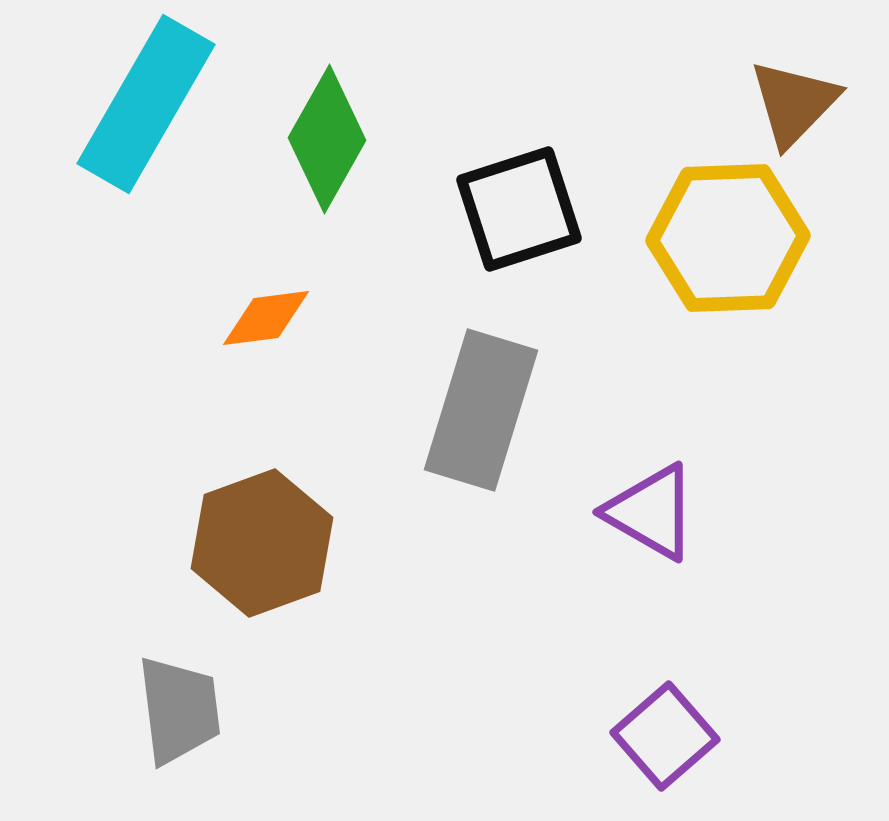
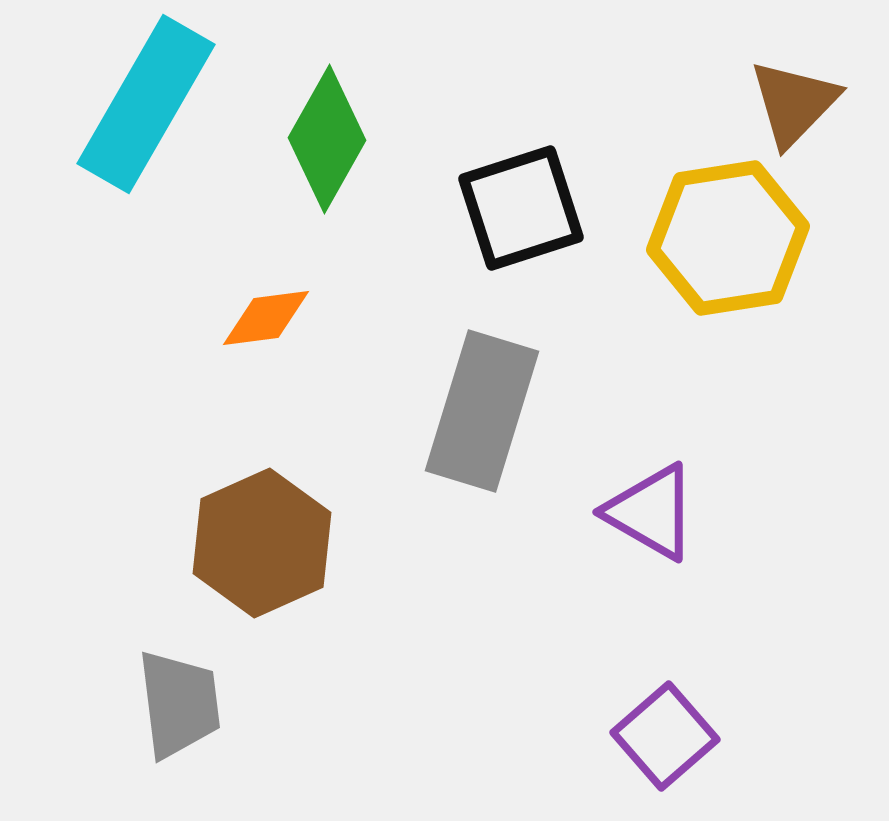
black square: moved 2 px right, 1 px up
yellow hexagon: rotated 7 degrees counterclockwise
gray rectangle: moved 1 px right, 1 px down
brown hexagon: rotated 4 degrees counterclockwise
gray trapezoid: moved 6 px up
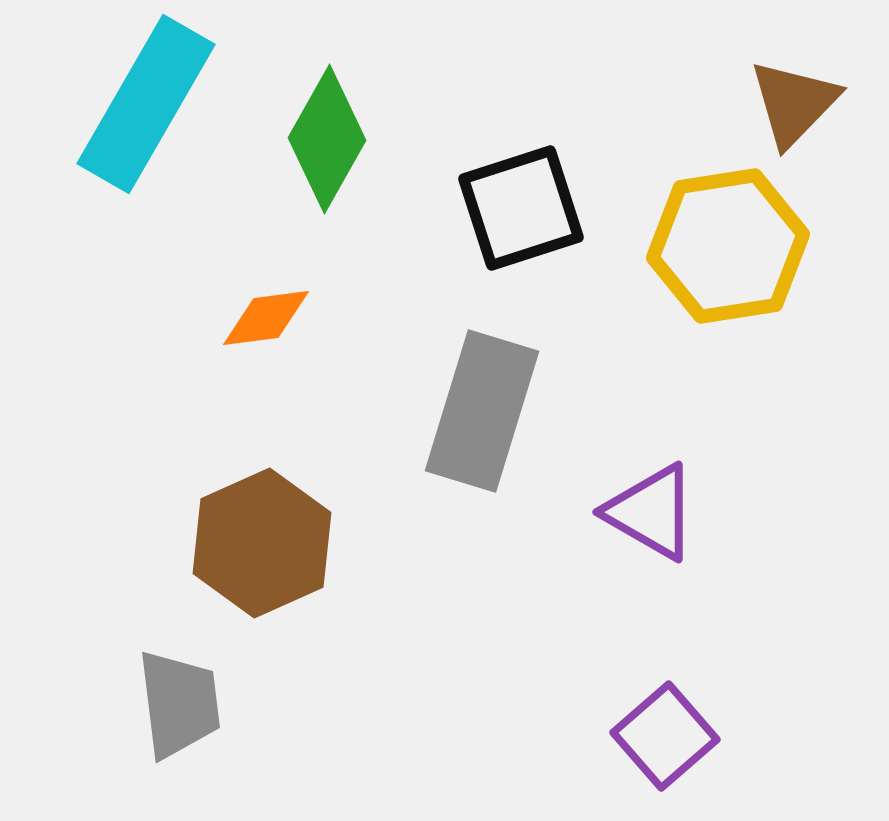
yellow hexagon: moved 8 px down
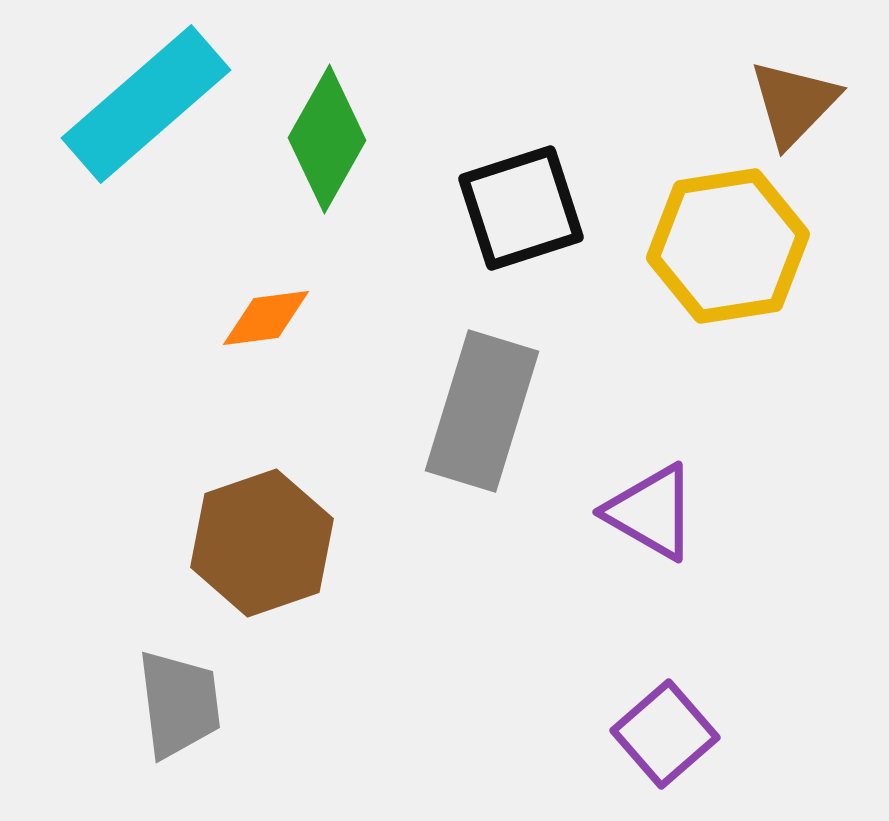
cyan rectangle: rotated 19 degrees clockwise
brown hexagon: rotated 5 degrees clockwise
purple square: moved 2 px up
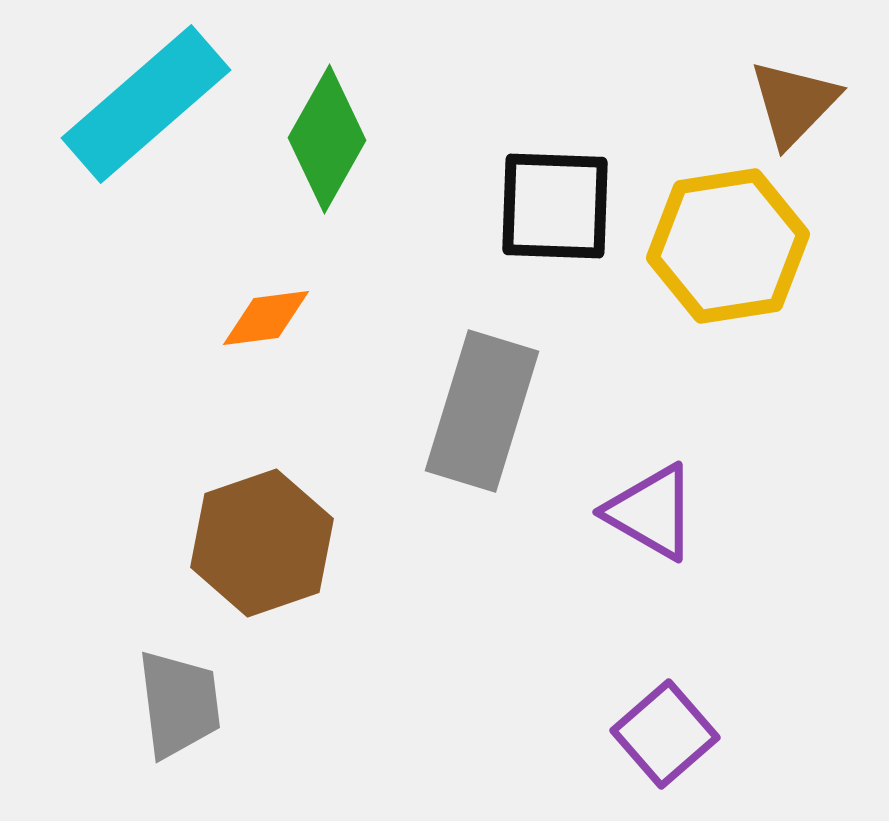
black square: moved 34 px right, 2 px up; rotated 20 degrees clockwise
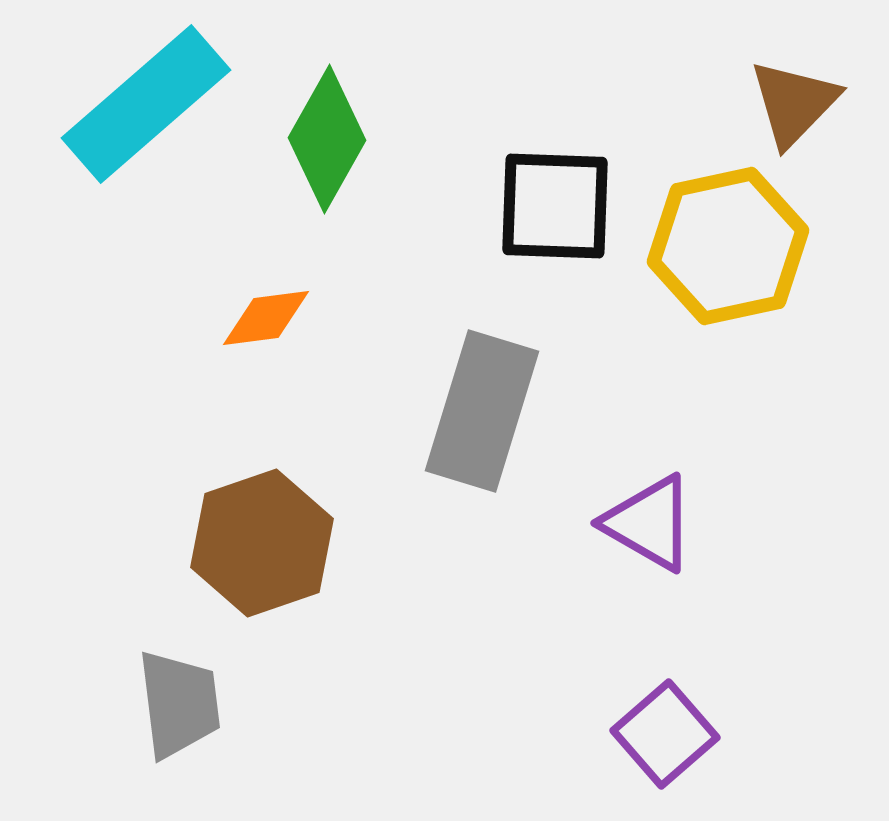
yellow hexagon: rotated 3 degrees counterclockwise
purple triangle: moved 2 px left, 11 px down
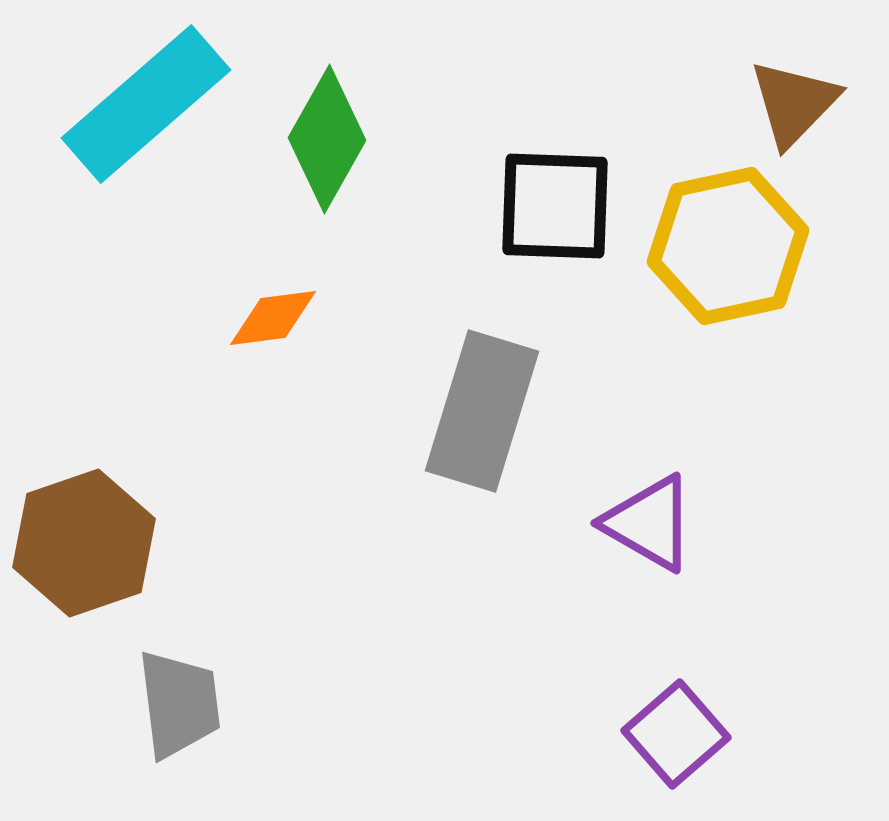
orange diamond: moved 7 px right
brown hexagon: moved 178 px left
purple square: moved 11 px right
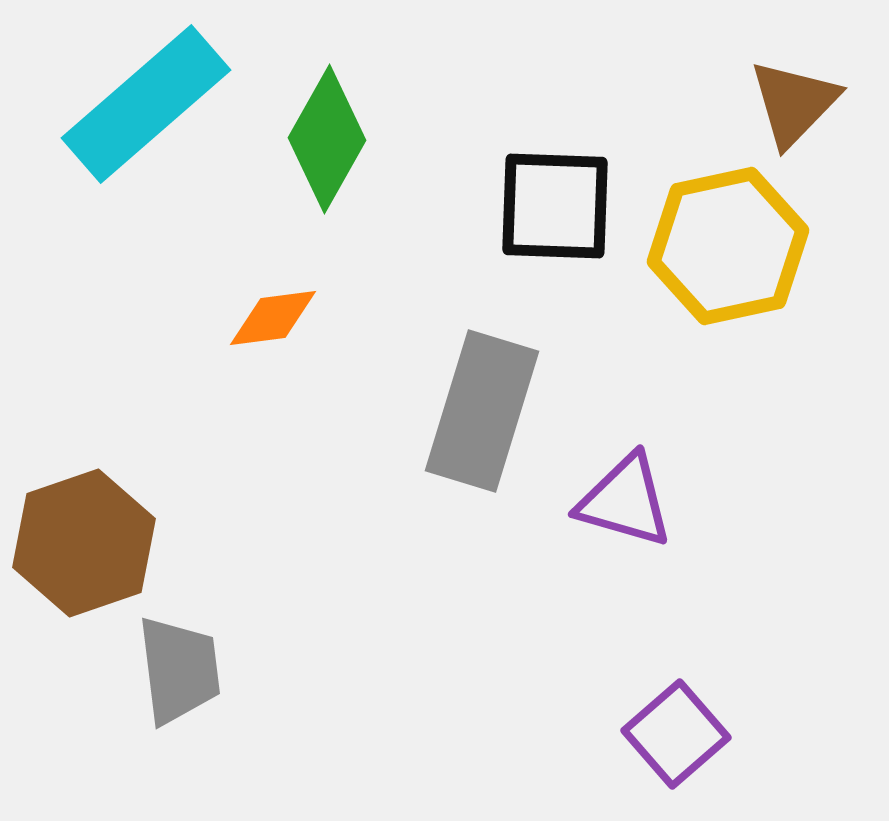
purple triangle: moved 24 px left, 22 px up; rotated 14 degrees counterclockwise
gray trapezoid: moved 34 px up
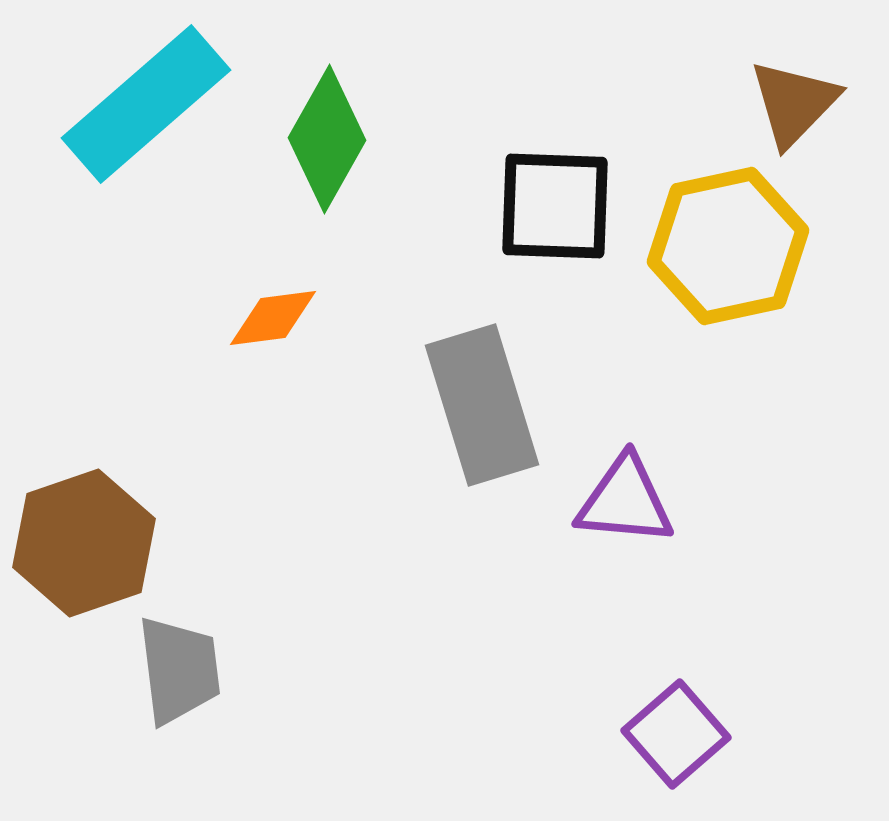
gray rectangle: moved 6 px up; rotated 34 degrees counterclockwise
purple triangle: rotated 11 degrees counterclockwise
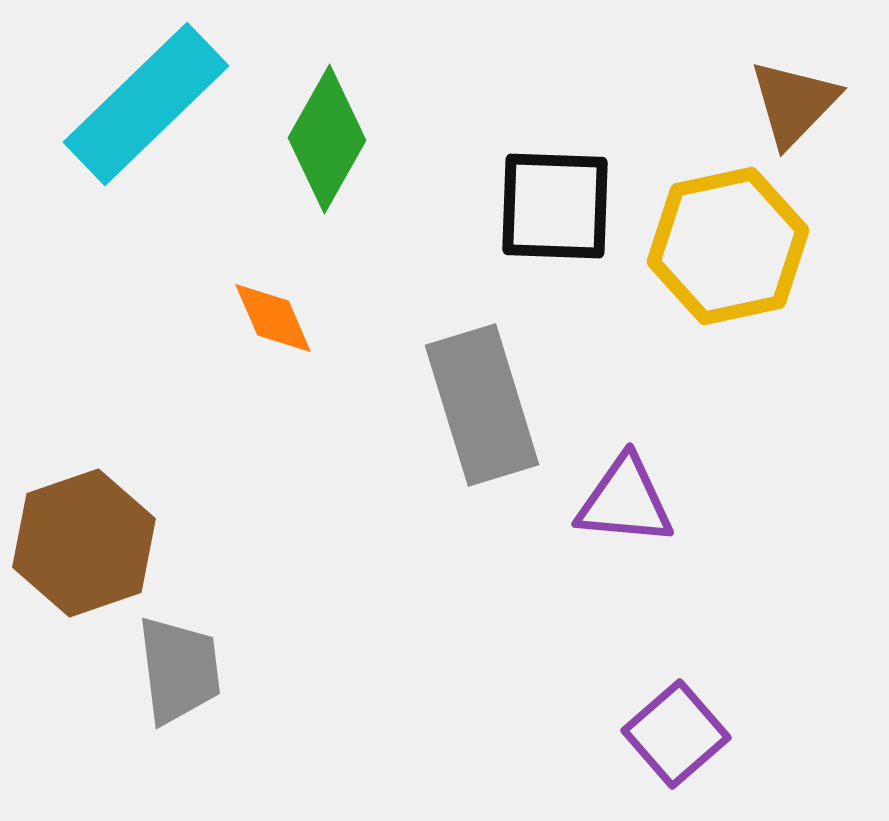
cyan rectangle: rotated 3 degrees counterclockwise
orange diamond: rotated 74 degrees clockwise
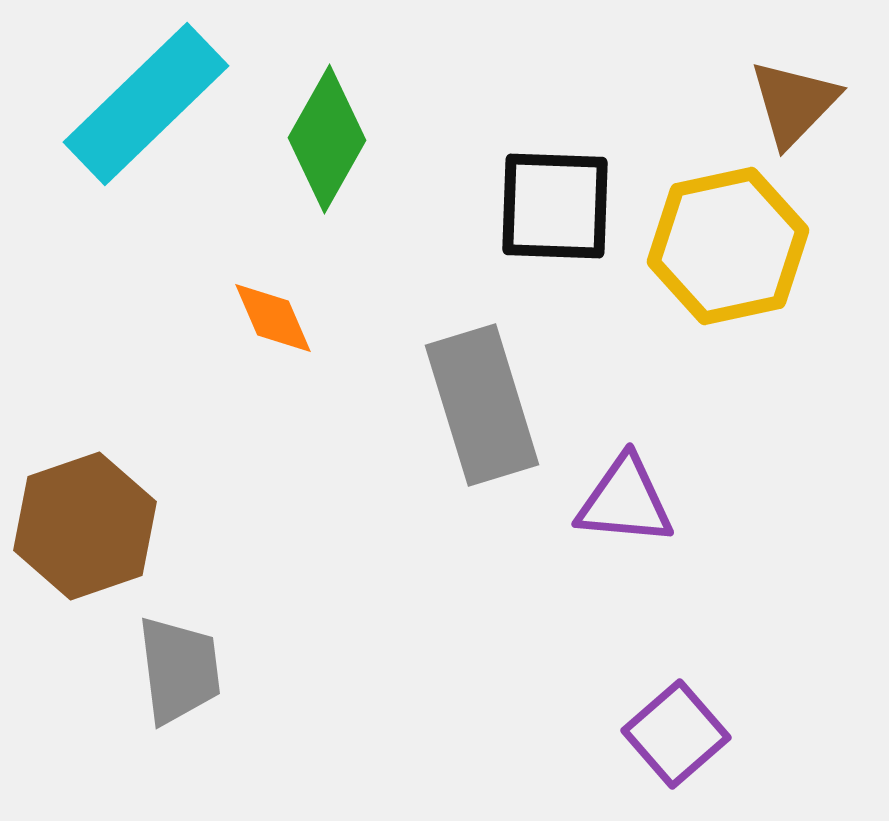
brown hexagon: moved 1 px right, 17 px up
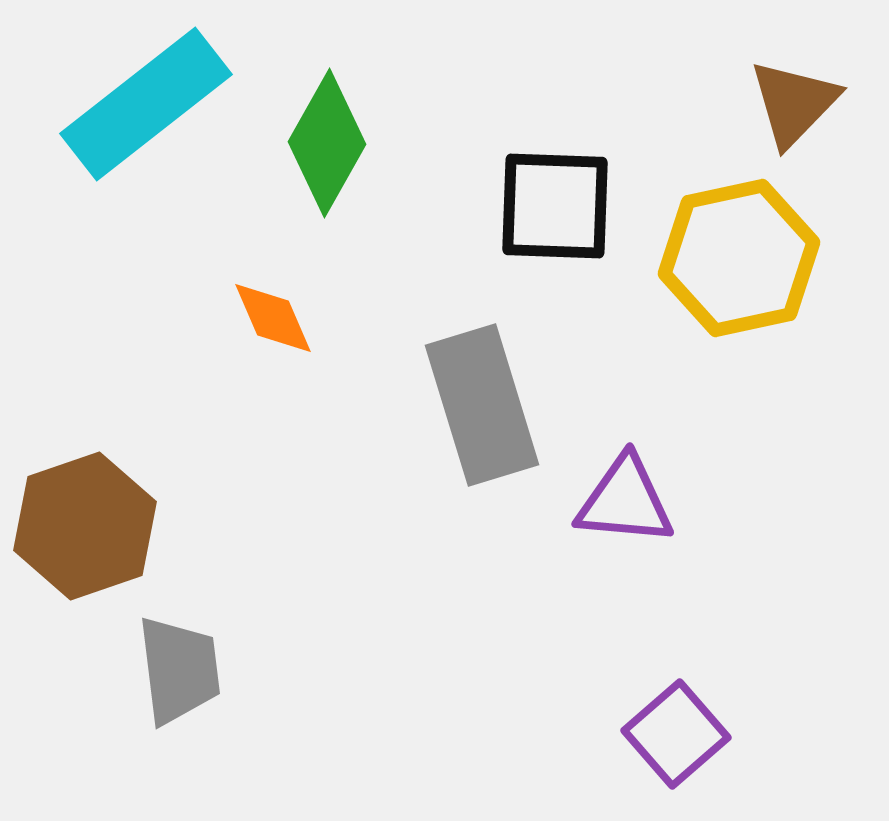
cyan rectangle: rotated 6 degrees clockwise
green diamond: moved 4 px down
yellow hexagon: moved 11 px right, 12 px down
